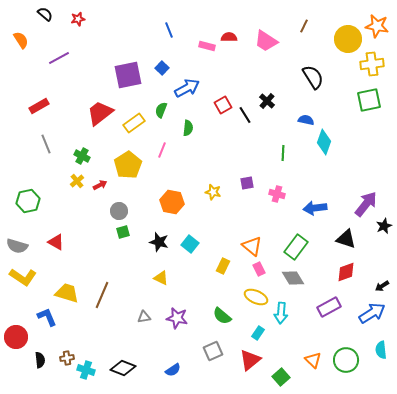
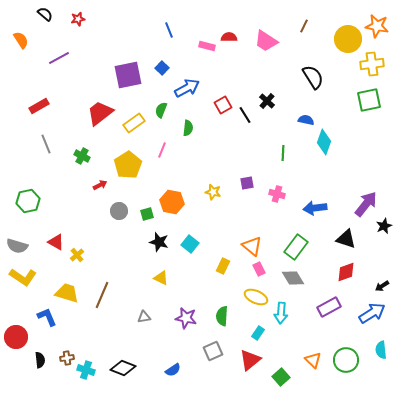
yellow cross at (77, 181): moved 74 px down
green square at (123, 232): moved 24 px right, 18 px up
green semicircle at (222, 316): rotated 54 degrees clockwise
purple star at (177, 318): moved 9 px right
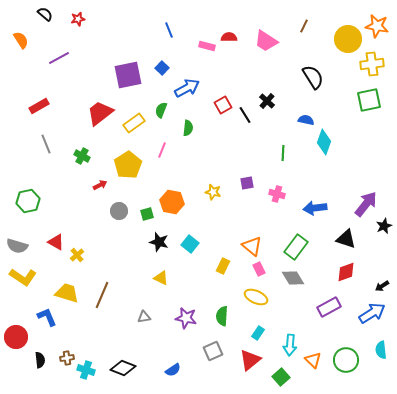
cyan arrow at (281, 313): moved 9 px right, 32 px down
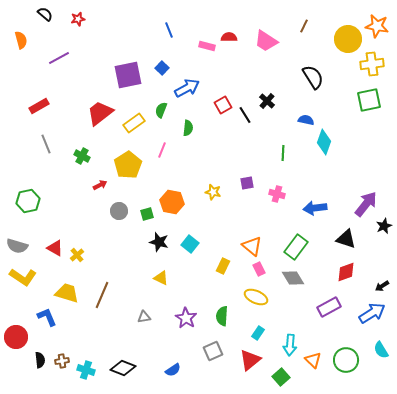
orange semicircle at (21, 40): rotated 18 degrees clockwise
red triangle at (56, 242): moved 1 px left, 6 px down
purple star at (186, 318): rotated 20 degrees clockwise
cyan semicircle at (381, 350): rotated 24 degrees counterclockwise
brown cross at (67, 358): moved 5 px left, 3 px down
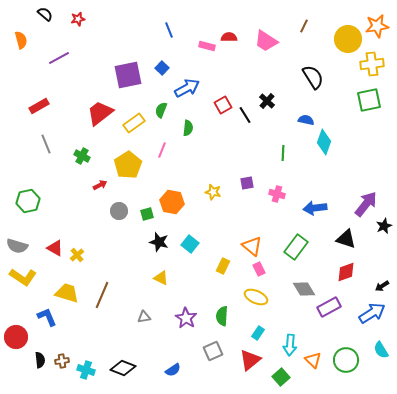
orange star at (377, 26): rotated 20 degrees counterclockwise
gray diamond at (293, 278): moved 11 px right, 11 px down
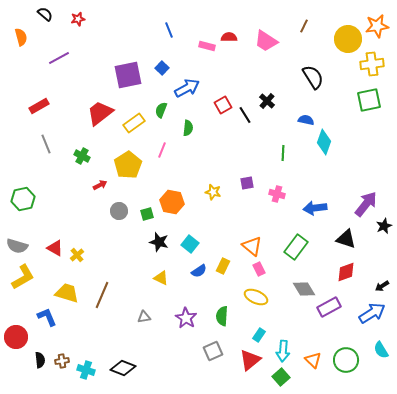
orange semicircle at (21, 40): moved 3 px up
green hexagon at (28, 201): moved 5 px left, 2 px up
yellow L-shape at (23, 277): rotated 64 degrees counterclockwise
cyan rectangle at (258, 333): moved 1 px right, 2 px down
cyan arrow at (290, 345): moved 7 px left, 6 px down
blue semicircle at (173, 370): moved 26 px right, 99 px up
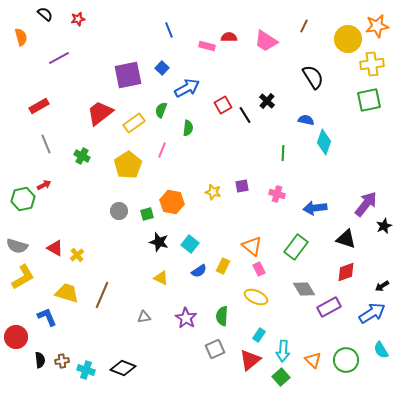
purple square at (247, 183): moved 5 px left, 3 px down
red arrow at (100, 185): moved 56 px left
gray square at (213, 351): moved 2 px right, 2 px up
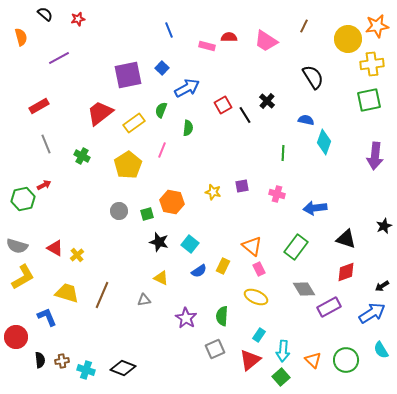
purple arrow at (366, 204): moved 9 px right, 48 px up; rotated 148 degrees clockwise
gray triangle at (144, 317): moved 17 px up
